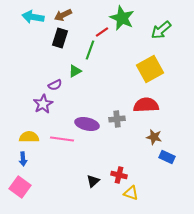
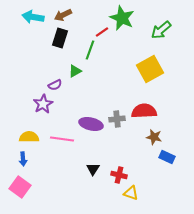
red semicircle: moved 2 px left, 6 px down
purple ellipse: moved 4 px right
black triangle: moved 12 px up; rotated 16 degrees counterclockwise
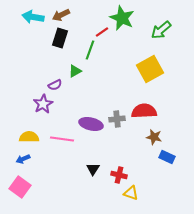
brown arrow: moved 2 px left
blue arrow: rotated 72 degrees clockwise
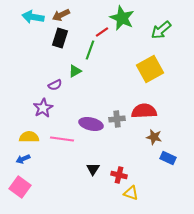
purple star: moved 4 px down
blue rectangle: moved 1 px right, 1 px down
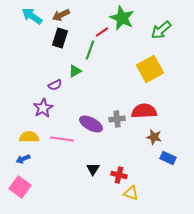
cyan arrow: moved 1 px left, 1 px up; rotated 25 degrees clockwise
purple ellipse: rotated 15 degrees clockwise
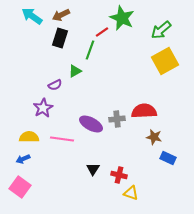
yellow square: moved 15 px right, 8 px up
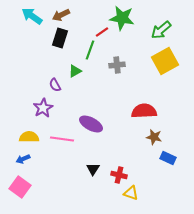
green star: rotated 15 degrees counterclockwise
purple semicircle: rotated 88 degrees clockwise
gray cross: moved 54 px up
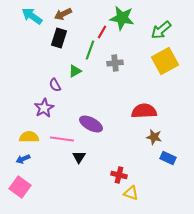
brown arrow: moved 2 px right, 1 px up
red line: rotated 24 degrees counterclockwise
black rectangle: moved 1 px left
gray cross: moved 2 px left, 2 px up
purple star: moved 1 px right
black triangle: moved 14 px left, 12 px up
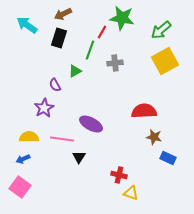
cyan arrow: moved 5 px left, 9 px down
